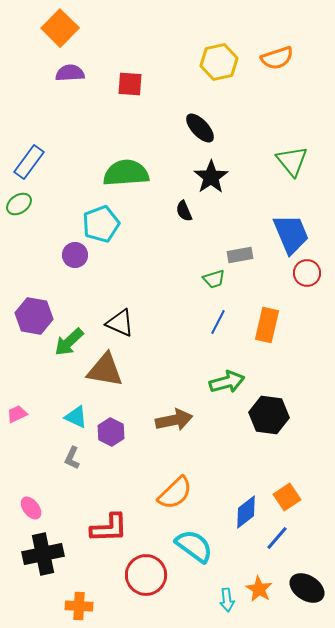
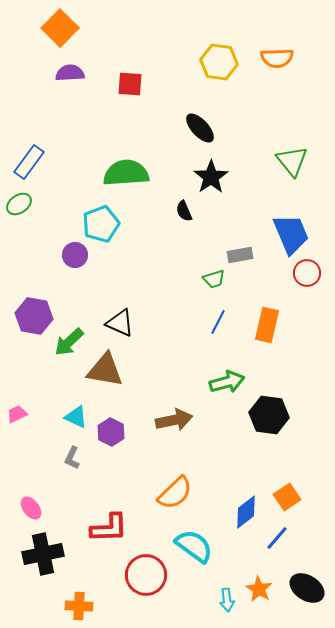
orange semicircle at (277, 58): rotated 16 degrees clockwise
yellow hexagon at (219, 62): rotated 21 degrees clockwise
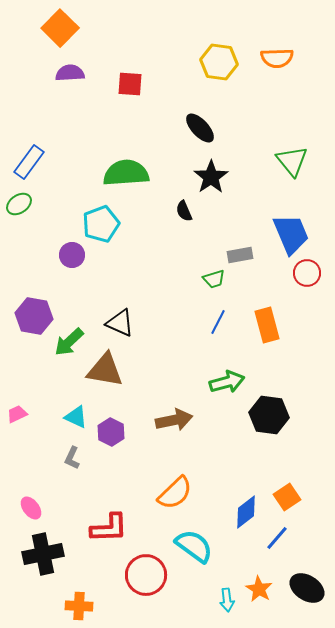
purple circle at (75, 255): moved 3 px left
orange rectangle at (267, 325): rotated 28 degrees counterclockwise
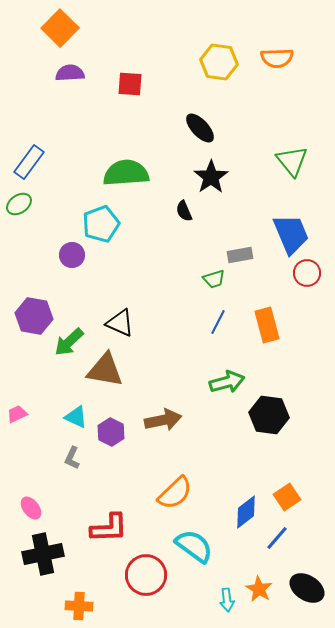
brown arrow at (174, 420): moved 11 px left
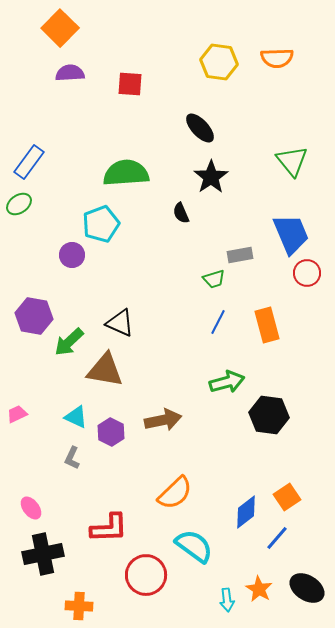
black semicircle at (184, 211): moved 3 px left, 2 px down
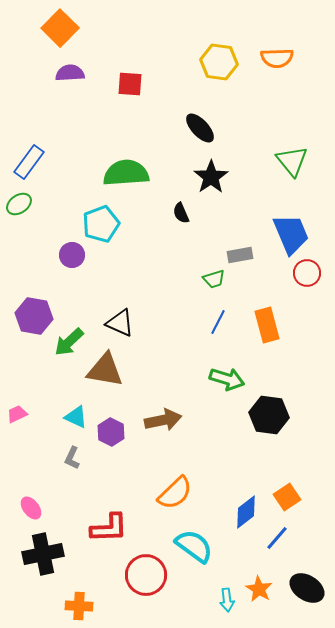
green arrow at (227, 382): moved 3 px up; rotated 32 degrees clockwise
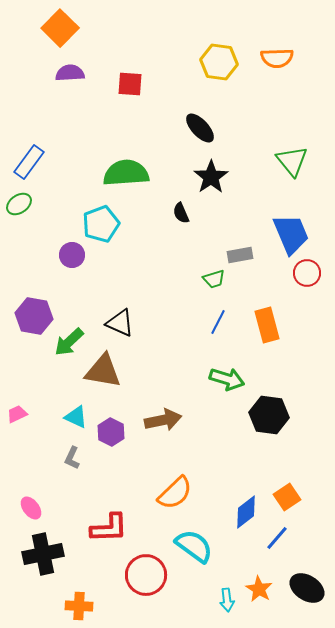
brown triangle at (105, 370): moved 2 px left, 1 px down
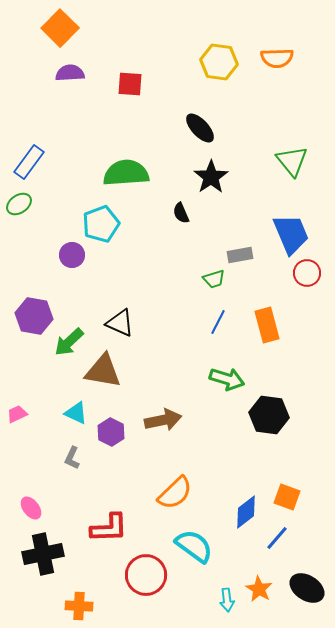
cyan triangle at (76, 417): moved 4 px up
orange square at (287, 497): rotated 36 degrees counterclockwise
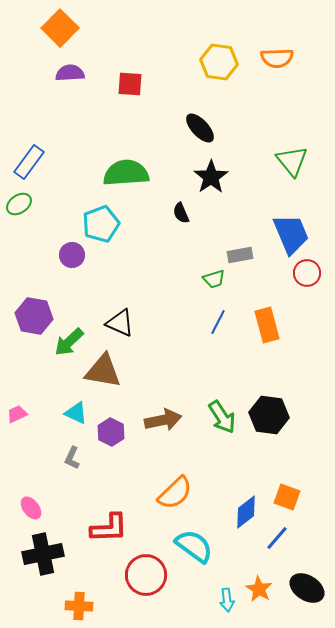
green arrow at (227, 379): moved 5 px left, 38 px down; rotated 40 degrees clockwise
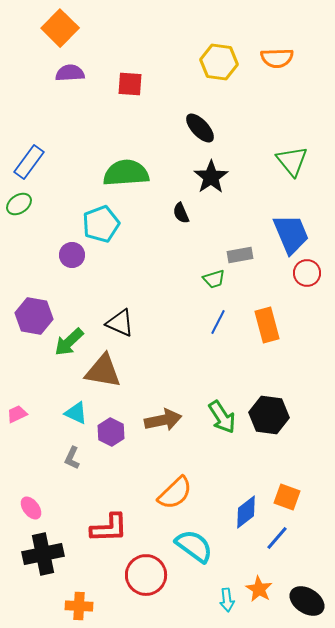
black ellipse at (307, 588): moved 13 px down
